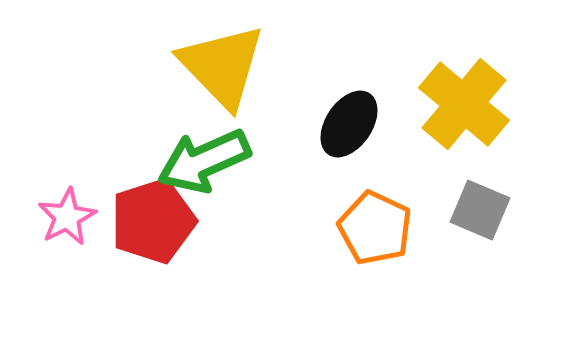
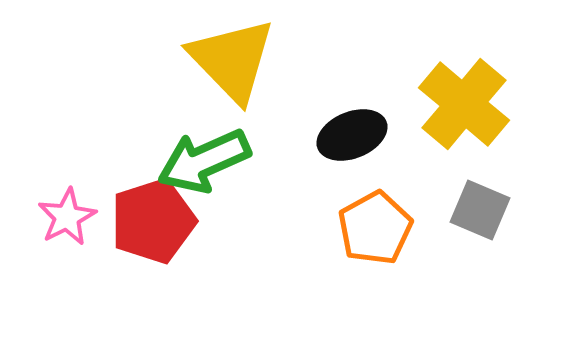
yellow triangle: moved 10 px right, 6 px up
black ellipse: moved 3 px right, 11 px down; rotated 34 degrees clockwise
orange pentagon: rotated 18 degrees clockwise
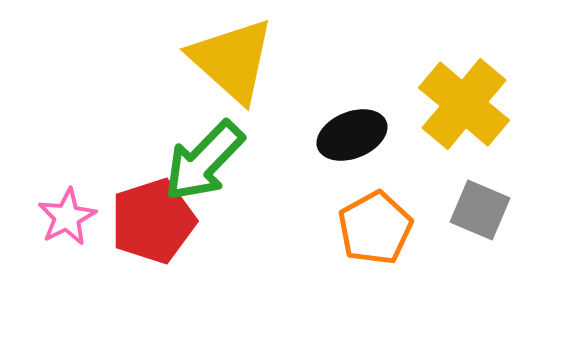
yellow triangle: rotated 4 degrees counterclockwise
green arrow: rotated 22 degrees counterclockwise
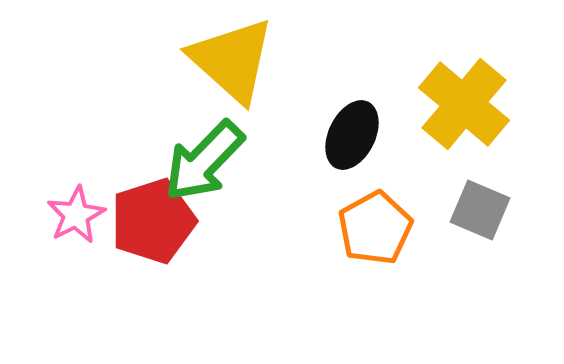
black ellipse: rotated 42 degrees counterclockwise
pink star: moved 9 px right, 2 px up
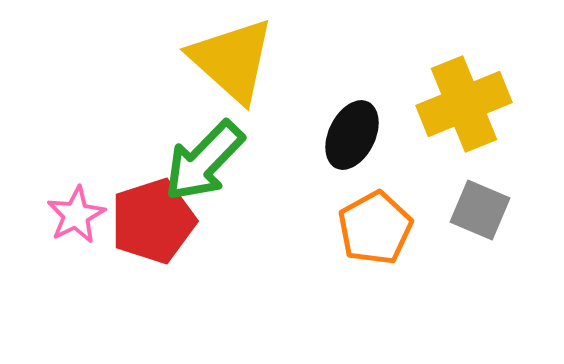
yellow cross: rotated 28 degrees clockwise
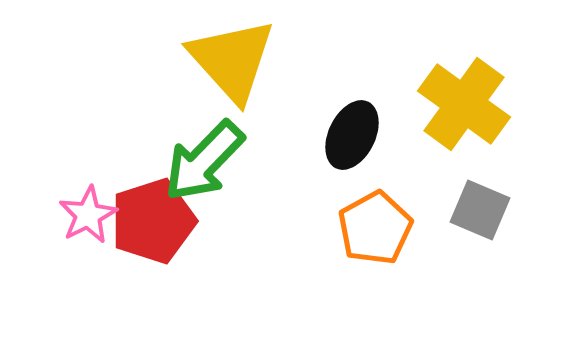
yellow triangle: rotated 6 degrees clockwise
yellow cross: rotated 32 degrees counterclockwise
pink star: moved 12 px right
